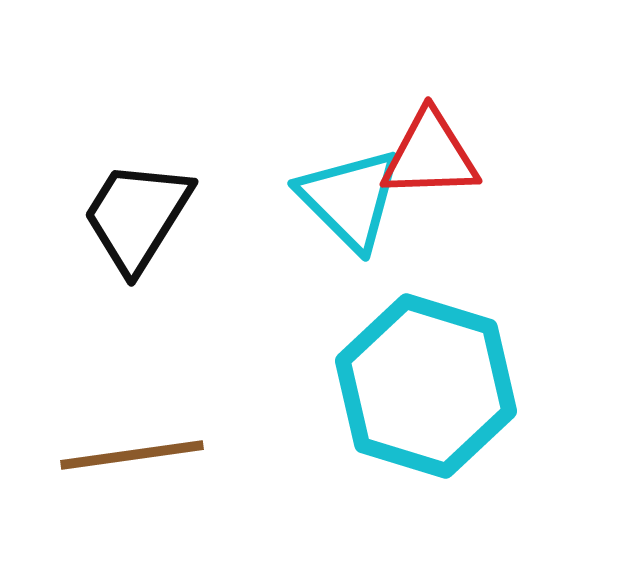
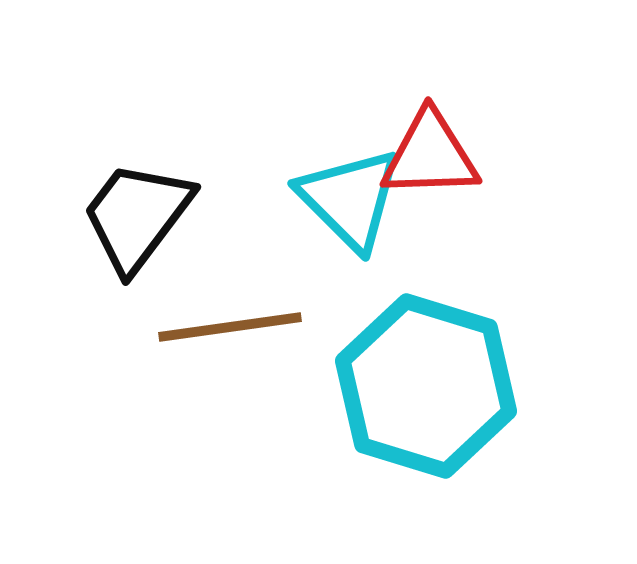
black trapezoid: rotated 5 degrees clockwise
brown line: moved 98 px right, 128 px up
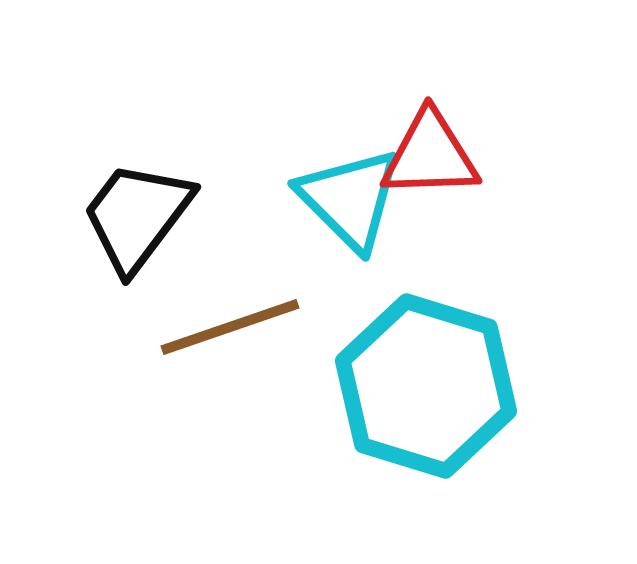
brown line: rotated 11 degrees counterclockwise
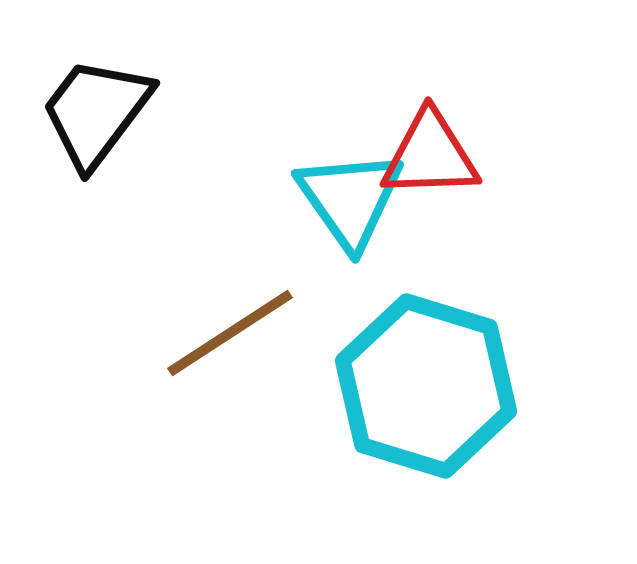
cyan triangle: rotated 10 degrees clockwise
black trapezoid: moved 41 px left, 104 px up
brown line: moved 6 px down; rotated 14 degrees counterclockwise
